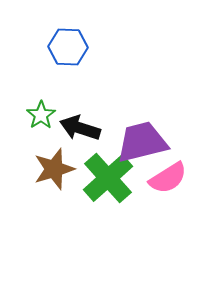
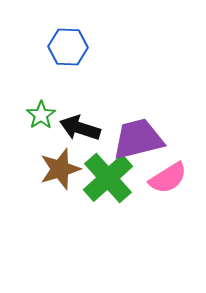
purple trapezoid: moved 4 px left, 3 px up
brown star: moved 6 px right
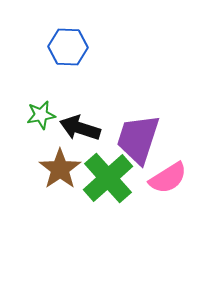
green star: rotated 24 degrees clockwise
purple trapezoid: rotated 58 degrees counterclockwise
brown star: rotated 18 degrees counterclockwise
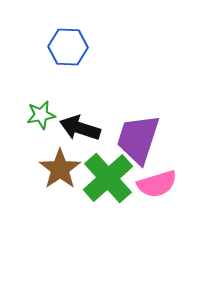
pink semicircle: moved 11 px left, 6 px down; rotated 15 degrees clockwise
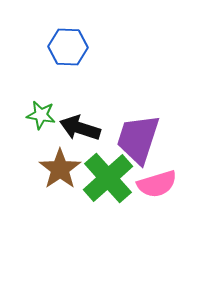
green star: rotated 20 degrees clockwise
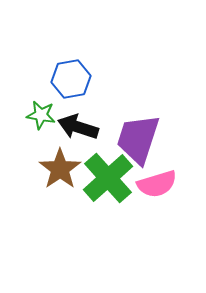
blue hexagon: moved 3 px right, 32 px down; rotated 12 degrees counterclockwise
black arrow: moved 2 px left, 1 px up
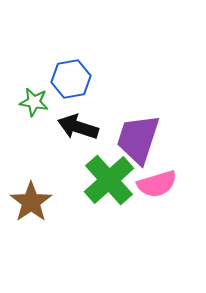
green star: moved 7 px left, 13 px up
brown star: moved 29 px left, 33 px down
green cross: moved 1 px right, 2 px down
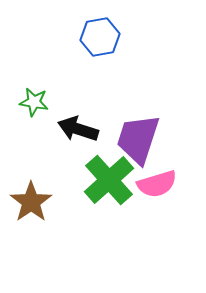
blue hexagon: moved 29 px right, 42 px up
black arrow: moved 2 px down
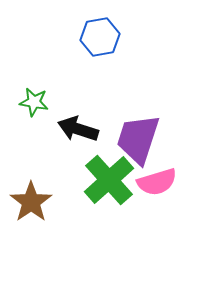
pink semicircle: moved 2 px up
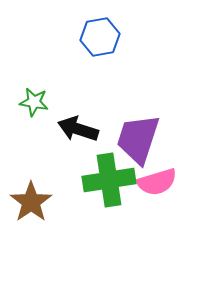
green cross: rotated 33 degrees clockwise
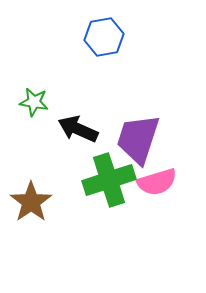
blue hexagon: moved 4 px right
black arrow: rotated 6 degrees clockwise
green cross: rotated 9 degrees counterclockwise
